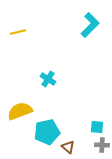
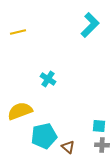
cyan square: moved 2 px right, 1 px up
cyan pentagon: moved 3 px left, 4 px down
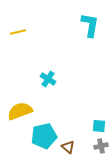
cyan L-shape: rotated 35 degrees counterclockwise
gray cross: moved 1 px left, 1 px down; rotated 16 degrees counterclockwise
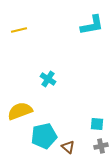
cyan L-shape: moved 2 px right; rotated 70 degrees clockwise
yellow line: moved 1 px right, 2 px up
cyan square: moved 2 px left, 2 px up
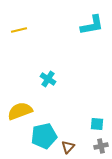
brown triangle: rotated 32 degrees clockwise
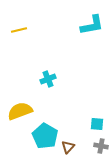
cyan cross: rotated 35 degrees clockwise
cyan pentagon: moved 1 px right; rotated 30 degrees counterclockwise
gray cross: rotated 24 degrees clockwise
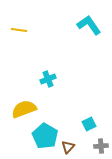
cyan L-shape: moved 3 px left; rotated 115 degrees counterclockwise
yellow line: rotated 21 degrees clockwise
yellow semicircle: moved 4 px right, 2 px up
cyan square: moved 8 px left; rotated 32 degrees counterclockwise
gray cross: rotated 16 degrees counterclockwise
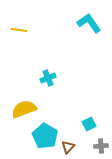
cyan L-shape: moved 2 px up
cyan cross: moved 1 px up
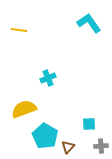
cyan square: rotated 24 degrees clockwise
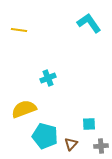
cyan pentagon: rotated 15 degrees counterclockwise
brown triangle: moved 3 px right, 3 px up
